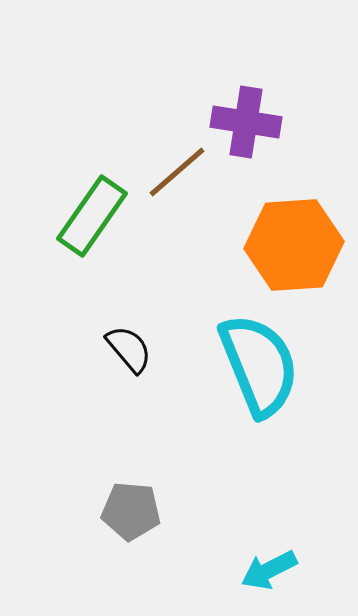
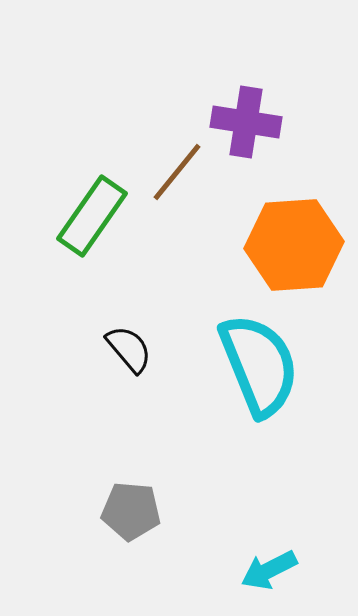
brown line: rotated 10 degrees counterclockwise
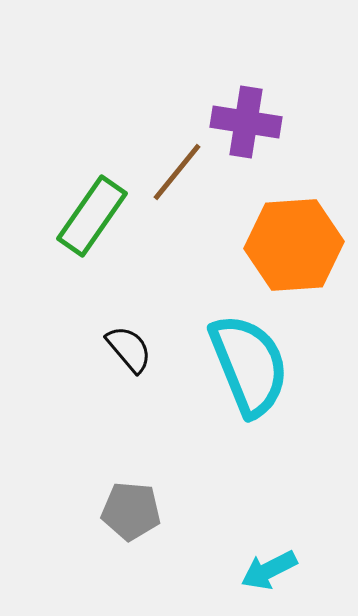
cyan semicircle: moved 10 px left
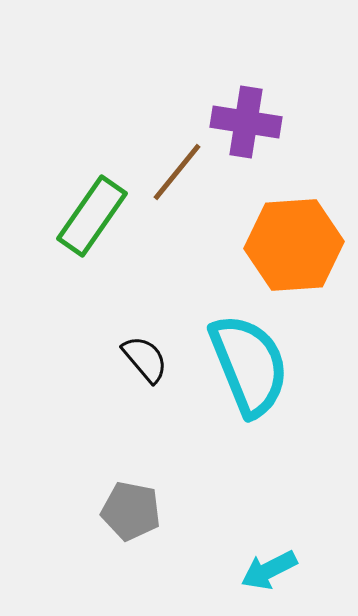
black semicircle: moved 16 px right, 10 px down
gray pentagon: rotated 6 degrees clockwise
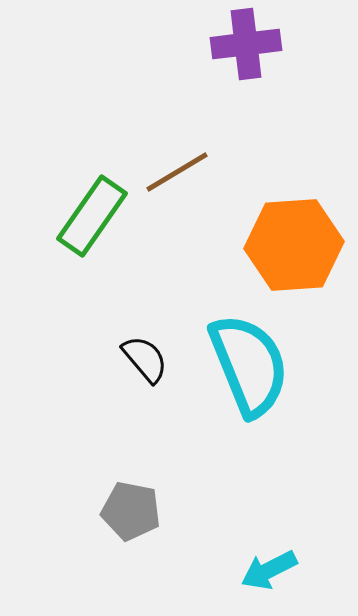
purple cross: moved 78 px up; rotated 16 degrees counterclockwise
brown line: rotated 20 degrees clockwise
